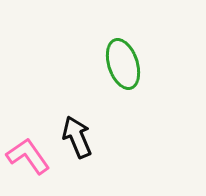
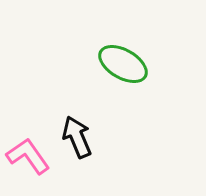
green ellipse: rotated 42 degrees counterclockwise
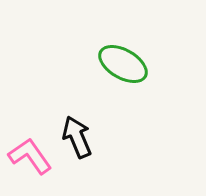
pink L-shape: moved 2 px right
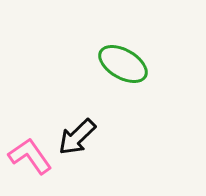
black arrow: rotated 111 degrees counterclockwise
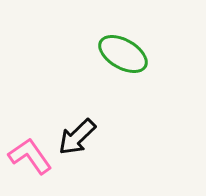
green ellipse: moved 10 px up
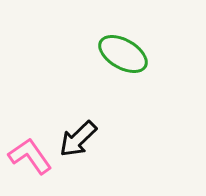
black arrow: moved 1 px right, 2 px down
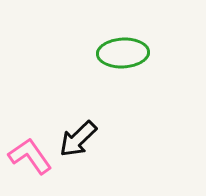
green ellipse: moved 1 px up; rotated 33 degrees counterclockwise
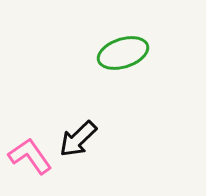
green ellipse: rotated 15 degrees counterclockwise
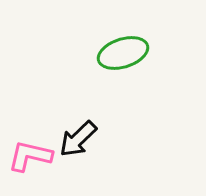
pink L-shape: rotated 42 degrees counterclockwise
